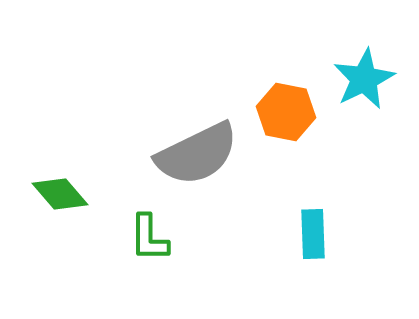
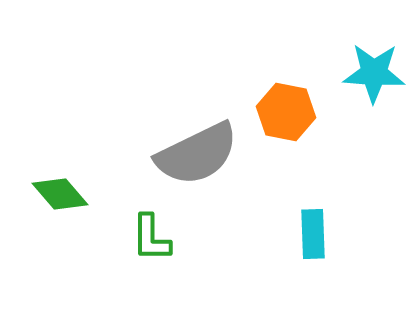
cyan star: moved 10 px right, 6 px up; rotated 30 degrees clockwise
green L-shape: moved 2 px right
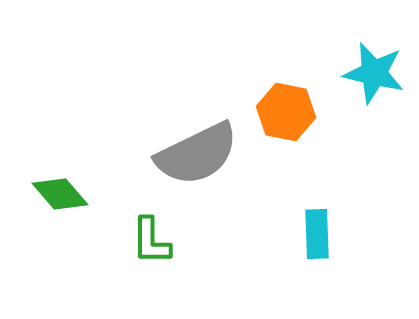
cyan star: rotated 10 degrees clockwise
cyan rectangle: moved 4 px right
green L-shape: moved 3 px down
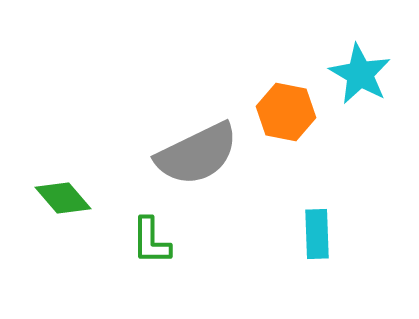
cyan star: moved 14 px left, 1 px down; rotated 16 degrees clockwise
green diamond: moved 3 px right, 4 px down
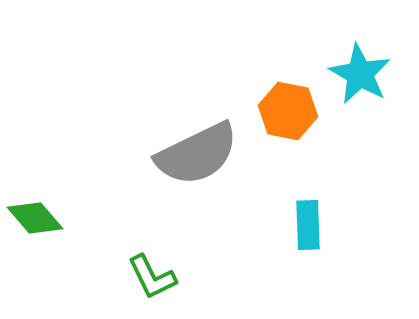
orange hexagon: moved 2 px right, 1 px up
green diamond: moved 28 px left, 20 px down
cyan rectangle: moved 9 px left, 9 px up
green L-shape: moved 1 px right, 36 px down; rotated 26 degrees counterclockwise
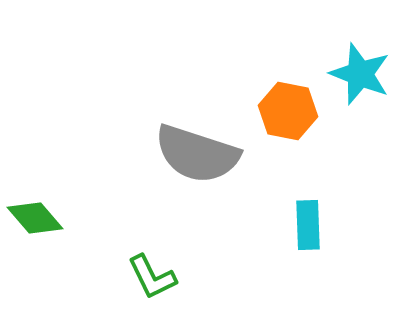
cyan star: rotated 8 degrees counterclockwise
gray semicircle: rotated 44 degrees clockwise
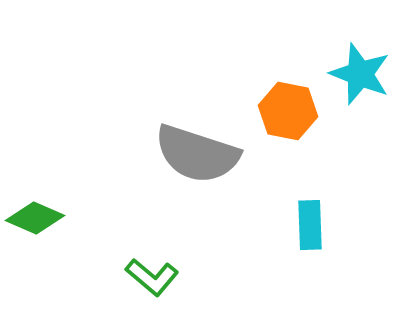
green diamond: rotated 26 degrees counterclockwise
cyan rectangle: moved 2 px right
green L-shape: rotated 24 degrees counterclockwise
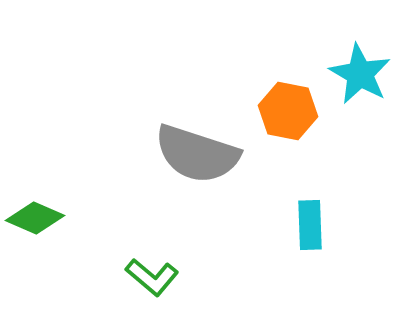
cyan star: rotated 8 degrees clockwise
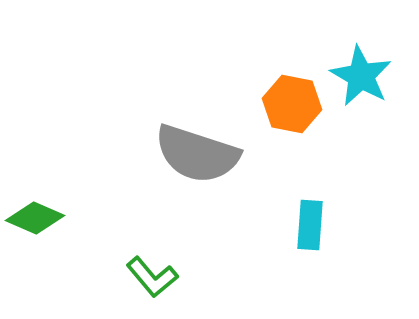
cyan star: moved 1 px right, 2 px down
orange hexagon: moved 4 px right, 7 px up
cyan rectangle: rotated 6 degrees clockwise
green L-shape: rotated 10 degrees clockwise
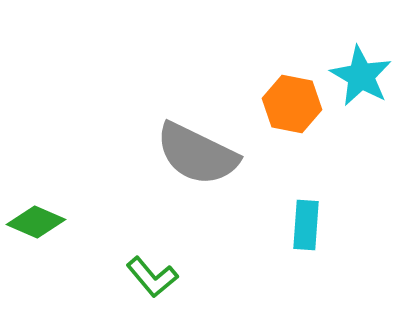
gray semicircle: rotated 8 degrees clockwise
green diamond: moved 1 px right, 4 px down
cyan rectangle: moved 4 px left
